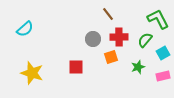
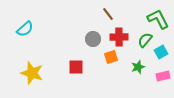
cyan square: moved 2 px left, 1 px up
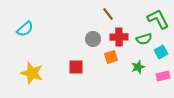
green semicircle: moved 1 px left, 1 px up; rotated 147 degrees counterclockwise
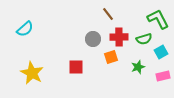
yellow star: rotated 10 degrees clockwise
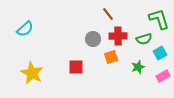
green L-shape: moved 1 px right; rotated 10 degrees clockwise
red cross: moved 1 px left, 1 px up
cyan square: moved 1 px left, 1 px down
pink rectangle: rotated 16 degrees counterclockwise
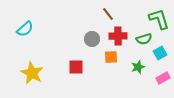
gray circle: moved 1 px left
orange square: rotated 16 degrees clockwise
pink rectangle: moved 2 px down
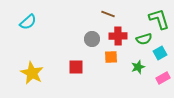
brown line: rotated 32 degrees counterclockwise
cyan semicircle: moved 3 px right, 7 px up
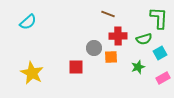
green L-shape: moved 1 px up; rotated 20 degrees clockwise
gray circle: moved 2 px right, 9 px down
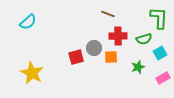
red square: moved 10 px up; rotated 14 degrees counterclockwise
